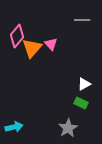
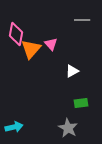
pink diamond: moved 1 px left, 2 px up; rotated 30 degrees counterclockwise
orange triangle: moved 1 px left, 1 px down
white triangle: moved 12 px left, 13 px up
green rectangle: rotated 32 degrees counterclockwise
gray star: rotated 12 degrees counterclockwise
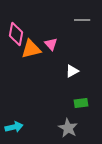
orange triangle: rotated 35 degrees clockwise
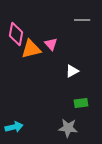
gray star: rotated 24 degrees counterclockwise
